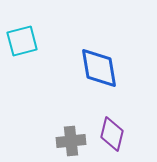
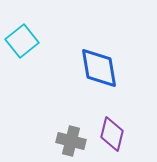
cyan square: rotated 24 degrees counterclockwise
gray cross: rotated 20 degrees clockwise
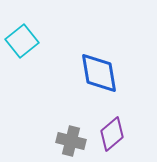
blue diamond: moved 5 px down
purple diamond: rotated 36 degrees clockwise
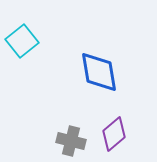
blue diamond: moved 1 px up
purple diamond: moved 2 px right
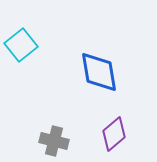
cyan square: moved 1 px left, 4 px down
gray cross: moved 17 px left
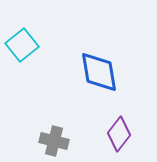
cyan square: moved 1 px right
purple diamond: moved 5 px right; rotated 12 degrees counterclockwise
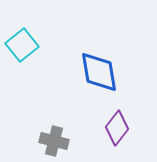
purple diamond: moved 2 px left, 6 px up
